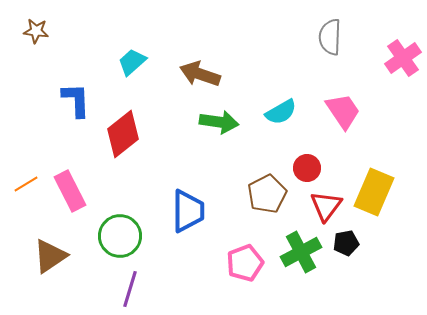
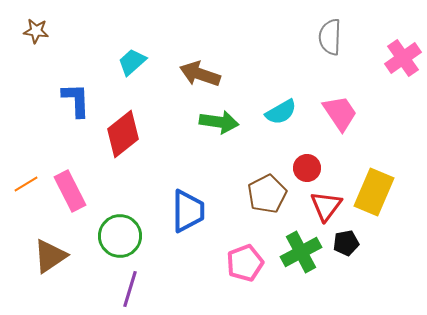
pink trapezoid: moved 3 px left, 2 px down
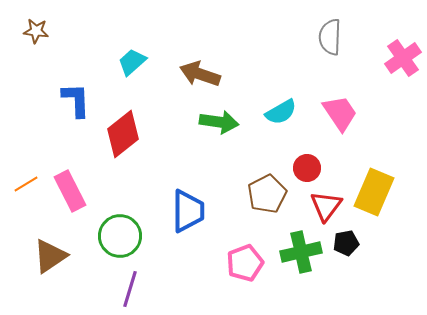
green cross: rotated 15 degrees clockwise
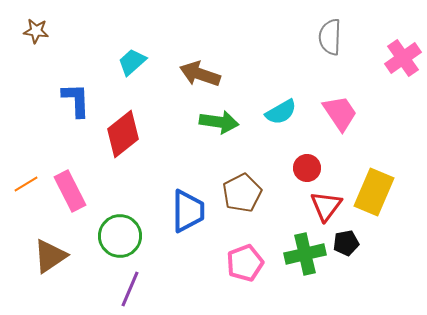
brown pentagon: moved 25 px left, 1 px up
green cross: moved 4 px right, 2 px down
purple line: rotated 6 degrees clockwise
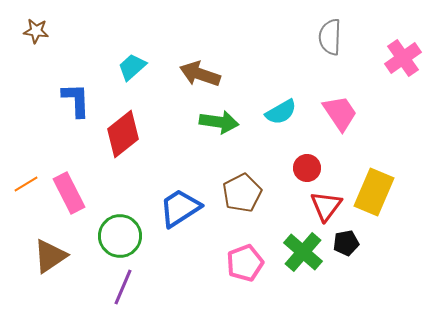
cyan trapezoid: moved 5 px down
pink rectangle: moved 1 px left, 2 px down
blue trapezoid: moved 8 px left, 3 px up; rotated 123 degrees counterclockwise
green cross: moved 2 px left, 2 px up; rotated 36 degrees counterclockwise
purple line: moved 7 px left, 2 px up
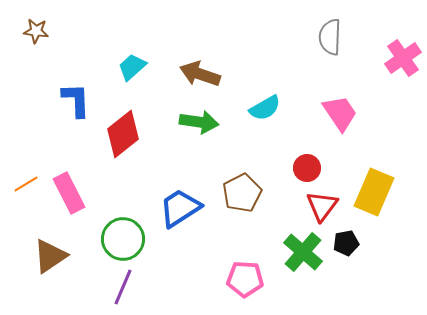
cyan semicircle: moved 16 px left, 4 px up
green arrow: moved 20 px left
red triangle: moved 4 px left
green circle: moved 3 px right, 3 px down
pink pentagon: moved 16 px down; rotated 24 degrees clockwise
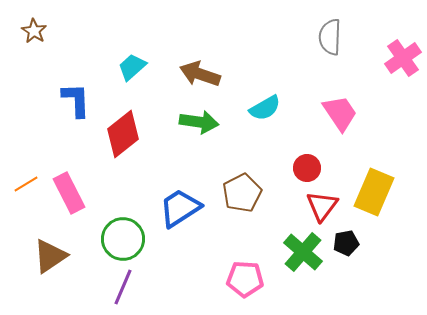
brown star: moved 2 px left; rotated 25 degrees clockwise
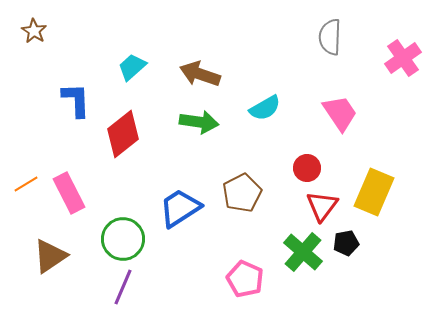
pink pentagon: rotated 21 degrees clockwise
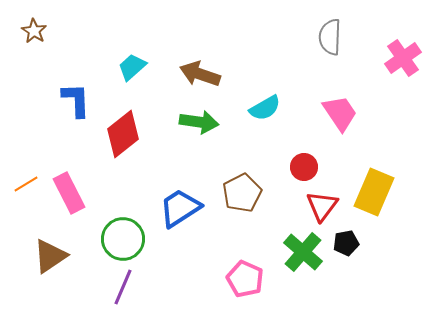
red circle: moved 3 px left, 1 px up
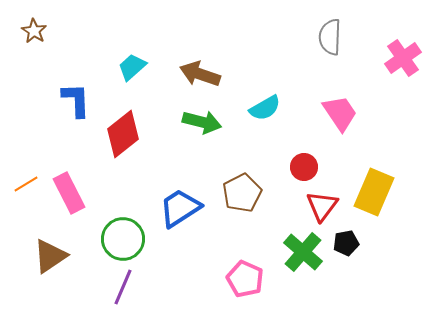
green arrow: moved 3 px right; rotated 6 degrees clockwise
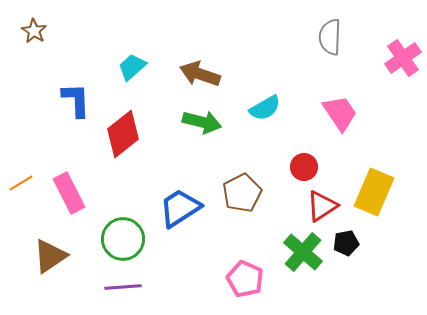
orange line: moved 5 px left, 1 px up
red triangle: rotated 20 degrees clockwise
purple line: rotated 63 degrees clockwise
